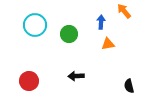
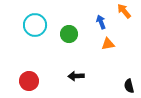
blue arrow: rotated 24 degrees counterclockwise
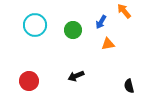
blue arrow: rotated 128 degrees counterclockwise
green circle: moved 4 px right, 4 px up
black arrow: rotated 21 degrees counterclockwise
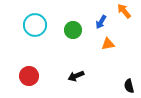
red circle: moved 5 px up
